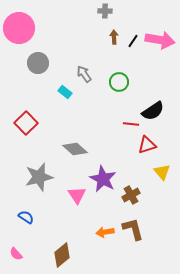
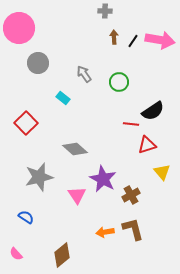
cyan rectangle: moved 2 px left, 6 px down
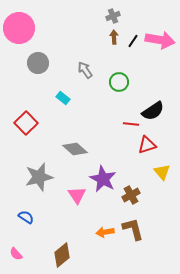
gray cross: moved 8 px right, 5 px down; rotated 24 degrees counterclockwise
gray arrow: moved 1 px right, 4 px up
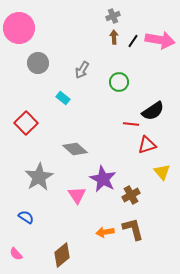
gray arrow: moved 3 px left; rotated 114 degrees counterclockwise
gray star: rotated 16 degrees counterclockwise
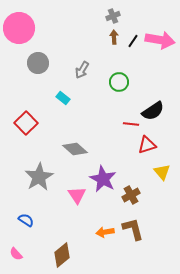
blue semicircle: moved 3 px down
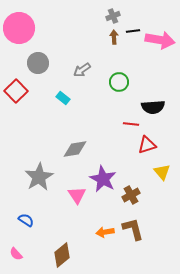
black line: moved 10 px up; rotated 48 degrees clockwise
gray arrow: rotated 24 degrees clockwise
black semicircle: moved 4 px up; rotated 30 degrees clockwise
red square: moved 10 px left, 32 px up
gray diamond: rotated 50 degrees counterclockwise
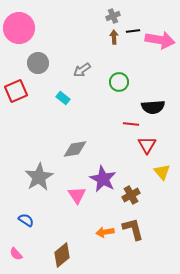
red square: rotated 20 degrees clockwise
red triangle: rotated 42 degrees counterclockwise
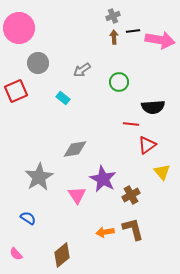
red triangle: rotated 24 degrees clockwise
blue semicircle: moved 2 px right, 2 px up
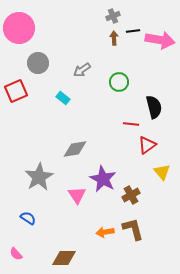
brown arrow: moved 1 px down
black semicircle: moved 1 px right; rotated 100 degrees counterclockwise
brown diamond: moved 2 px right, 3 px down; rotated 40 degrees clockwise
